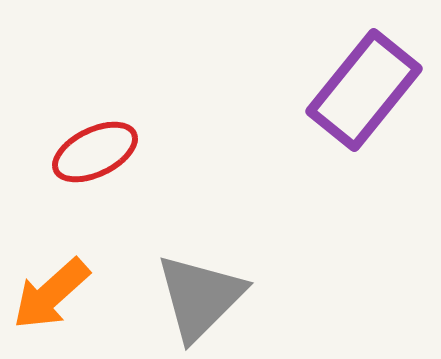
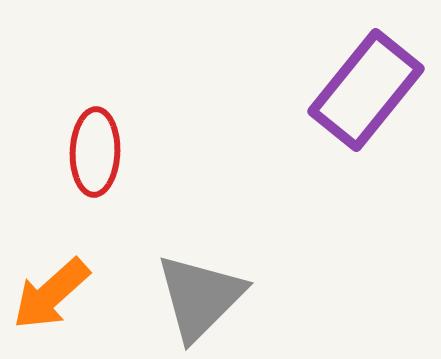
purple rectangle: moved 2 px right
red ellipse: rotated 62 degrees counterclockwise
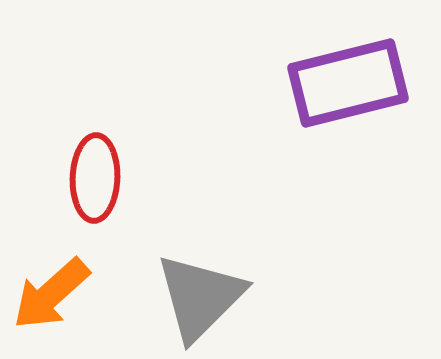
purple rectangle: moved 18 px left, 7 px up; rotated 37 degrees clockwise
red ellipse: moved 26 px down
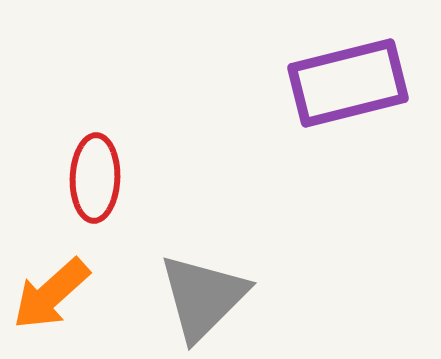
gray triangle: moved 3 px right
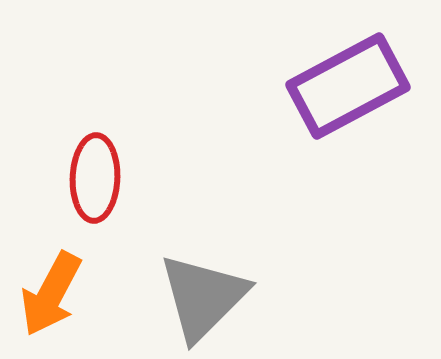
purple rectangle: moved 3 px down; rotated 14 degrees counterclockwise
orange arrow: rotated 20 degrees counterclockwise
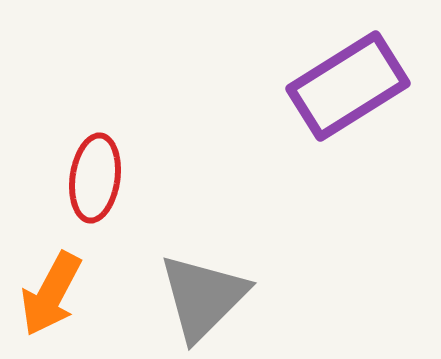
purple rectangle: rotated 4 degrees counterclockwise
red ellipse: rotated 6 degrees clockwise
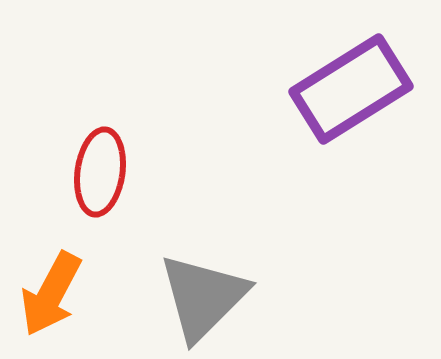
purple rectangle: moved 3 px right, 3 px down
red ellipse: moved 5 px right, 6 px up
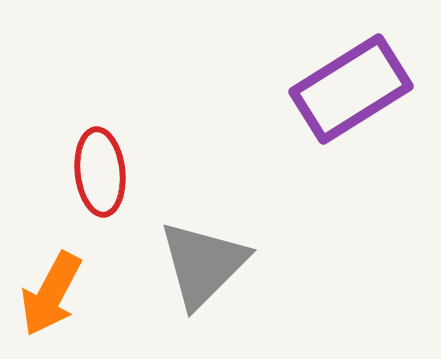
red ellipse: rotated 14 degrees counterclockwise
gray triangle: moved 33 px up
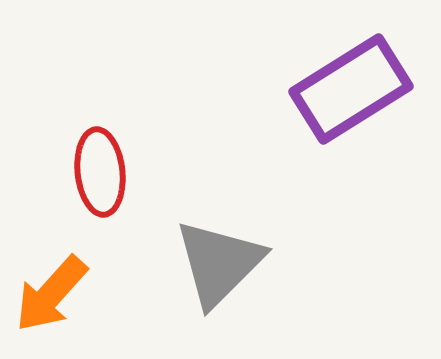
gray triangle: moved 16 px right, 1 px up
orange arrow: rotated 14 degrees clockwise
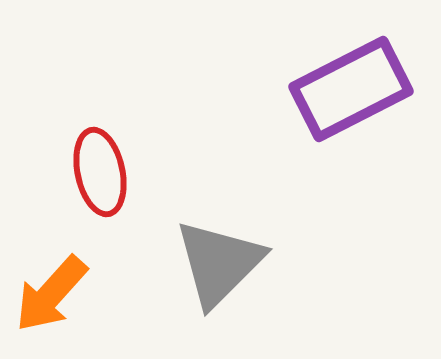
purple rectangle: rotated 5 degrees clockwise
red ellipse: rotated 6 degrees counterclockwise
